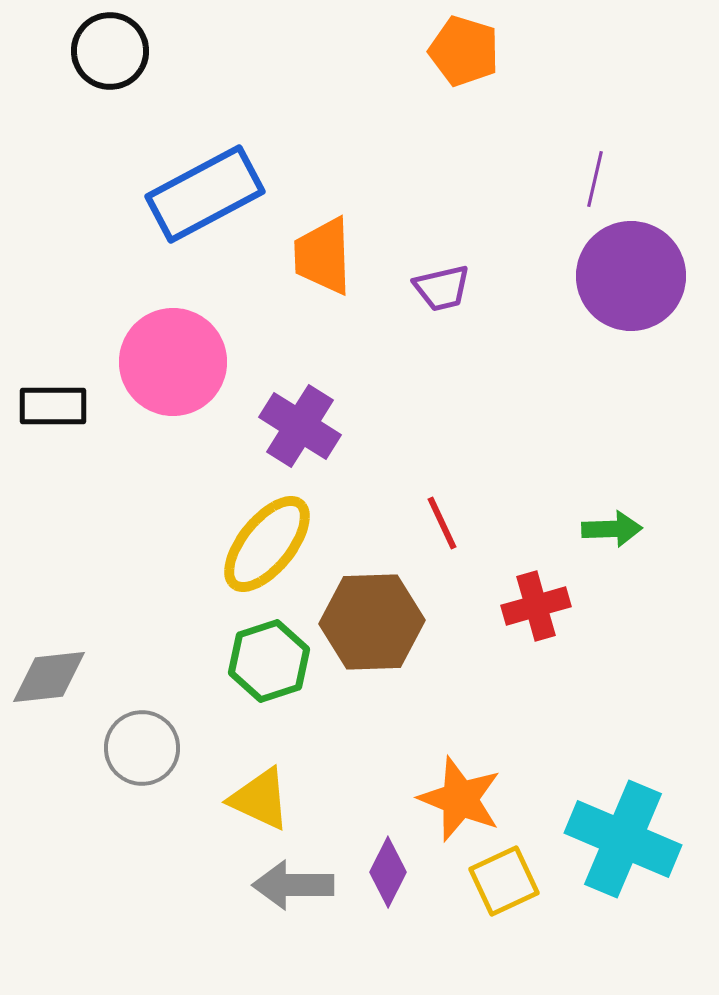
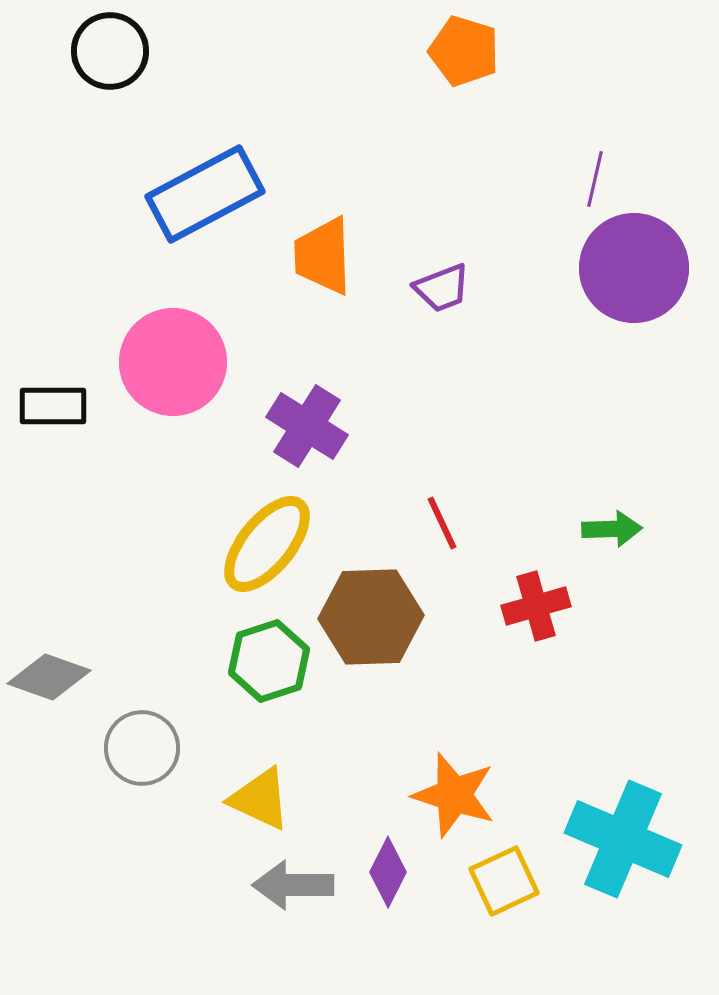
purple circle: moved 3 px right, 8 px up
purple trapezoid: rotated 8 degrees counterclockwise
purple cross: moved 7 px right
brown hexagon: moved 1 px left, 5 px up
gray diamond: rotated 26 degrees clockwise
orange star: moved 6 px left, 4 px up; rotated 4 degrees counterclockwise
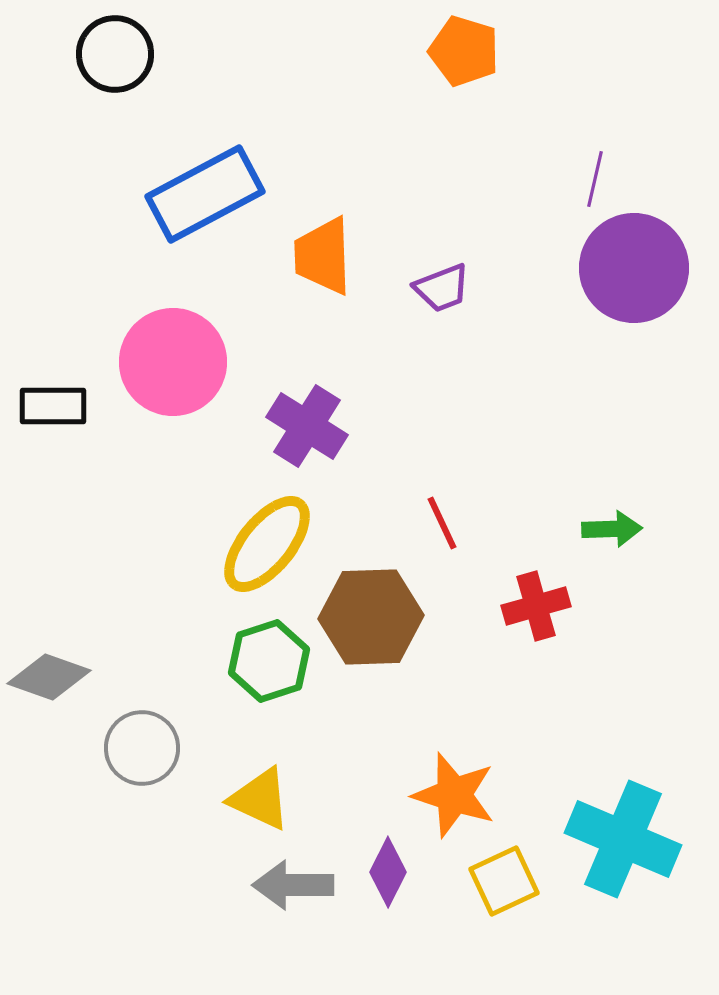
black circle: moved 5 px right, 3 px down
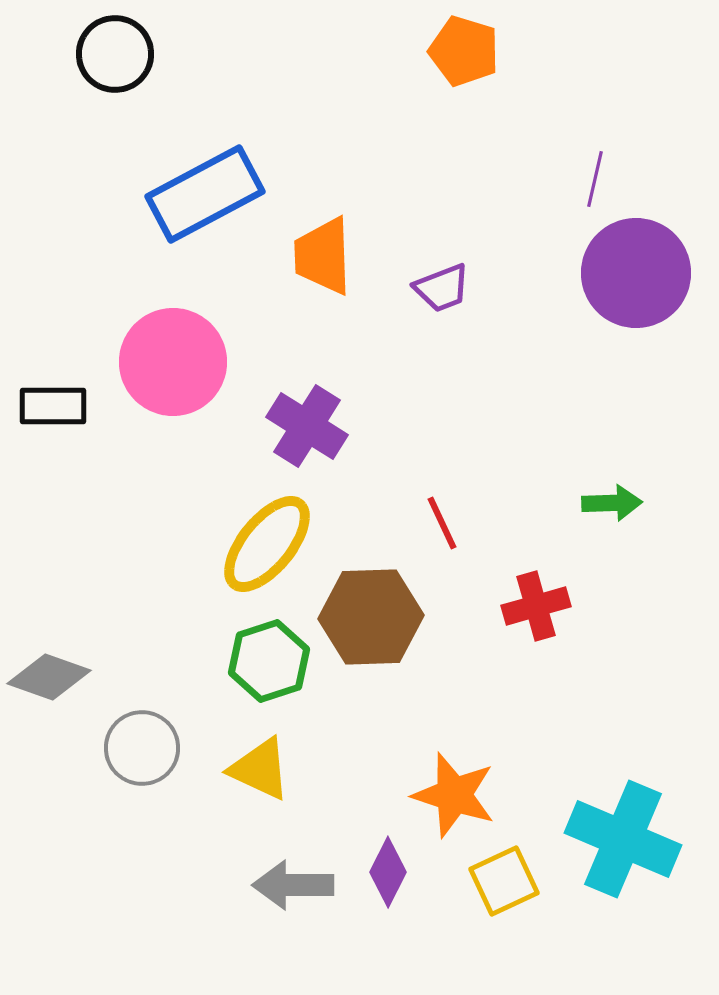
purple circle: moved 2 px right, 5 px down
green arrow: moved 26 px up
yellow triangle: moved 30 px up
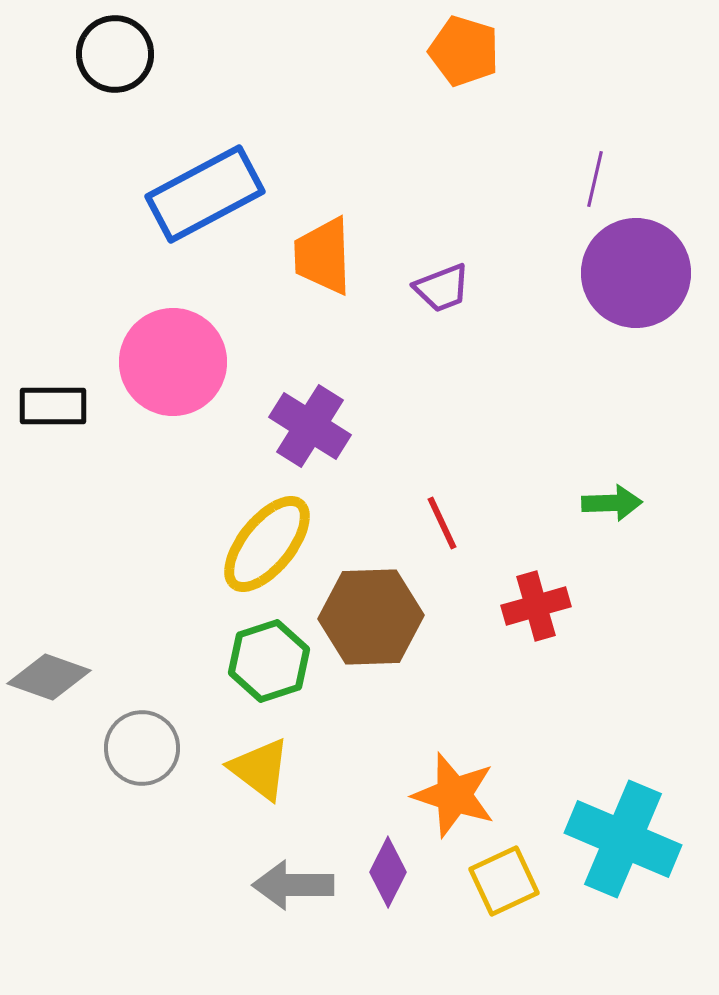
purple cross: moved 3 px right
yellow triangle: rotated 12 degrees clockwise
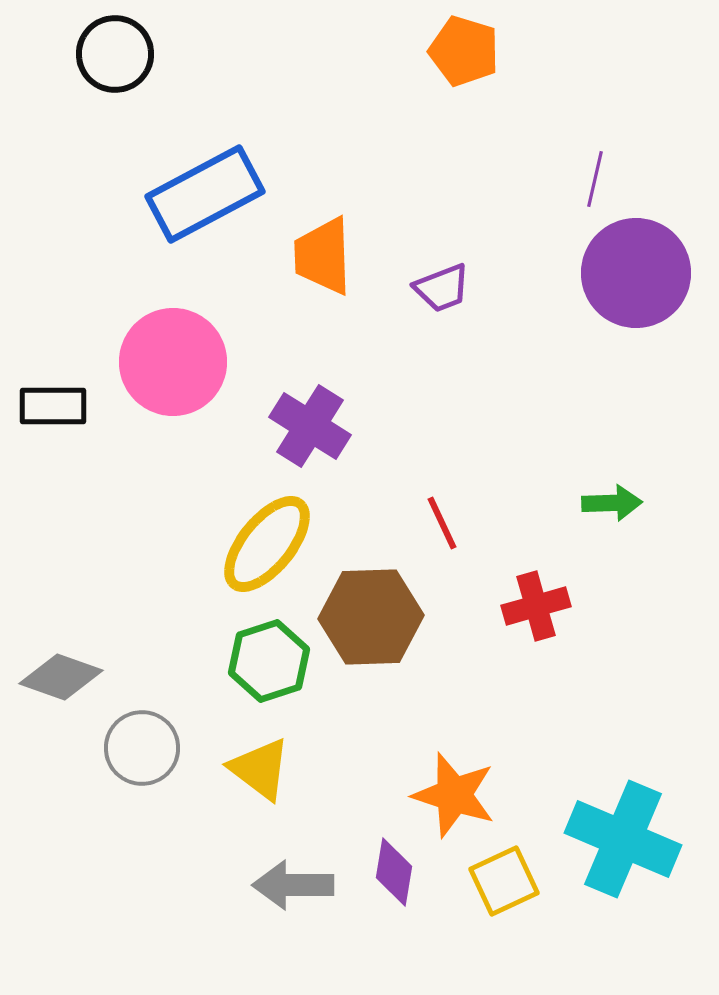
gray diamond: moved 12 px right
purple diamond: moved 6 px right; rotated 18 degrees counterclockwise
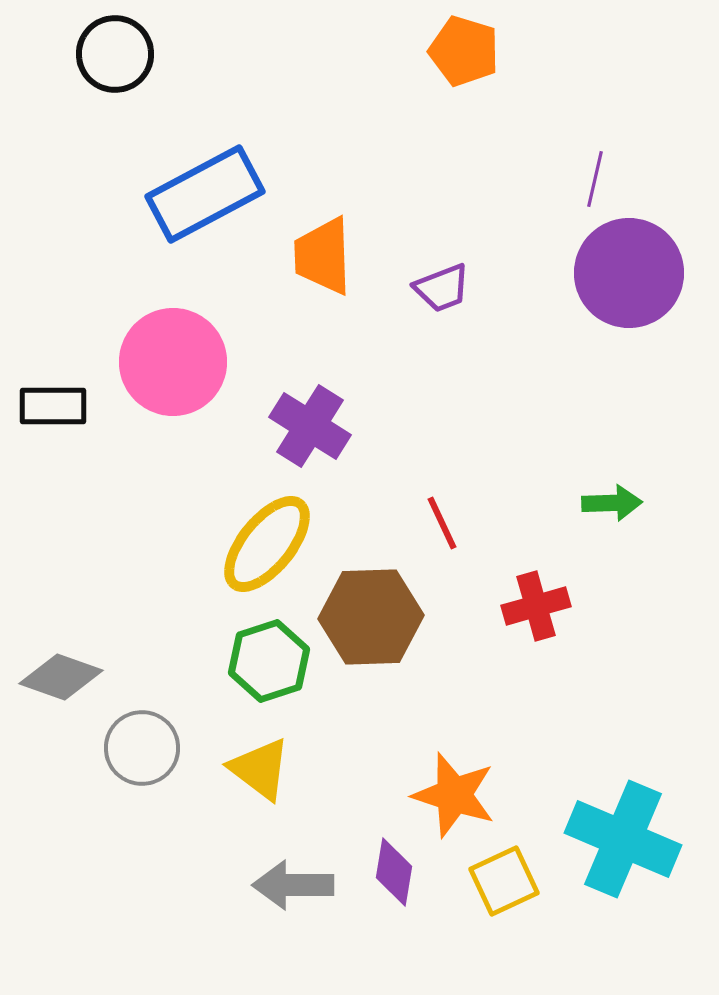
purple circle: moved 7 px left
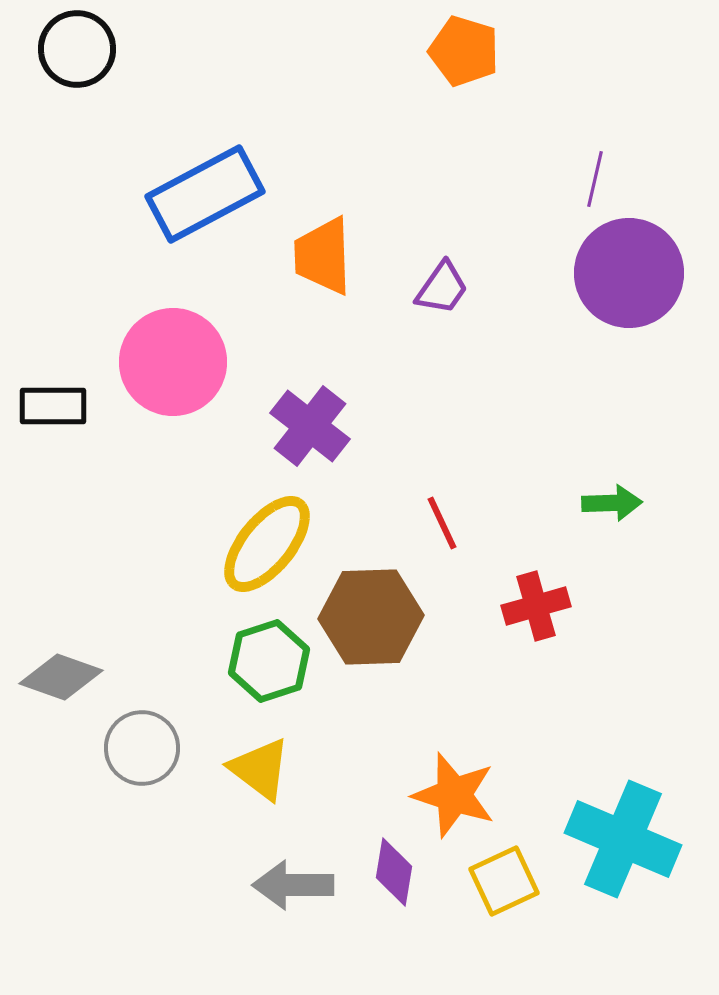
black circle: moved 38 px left, 5 px up
purple trapezoid: rotated 34 degrees counterclockwise
purple cross: rotated 6 degrees clockwise
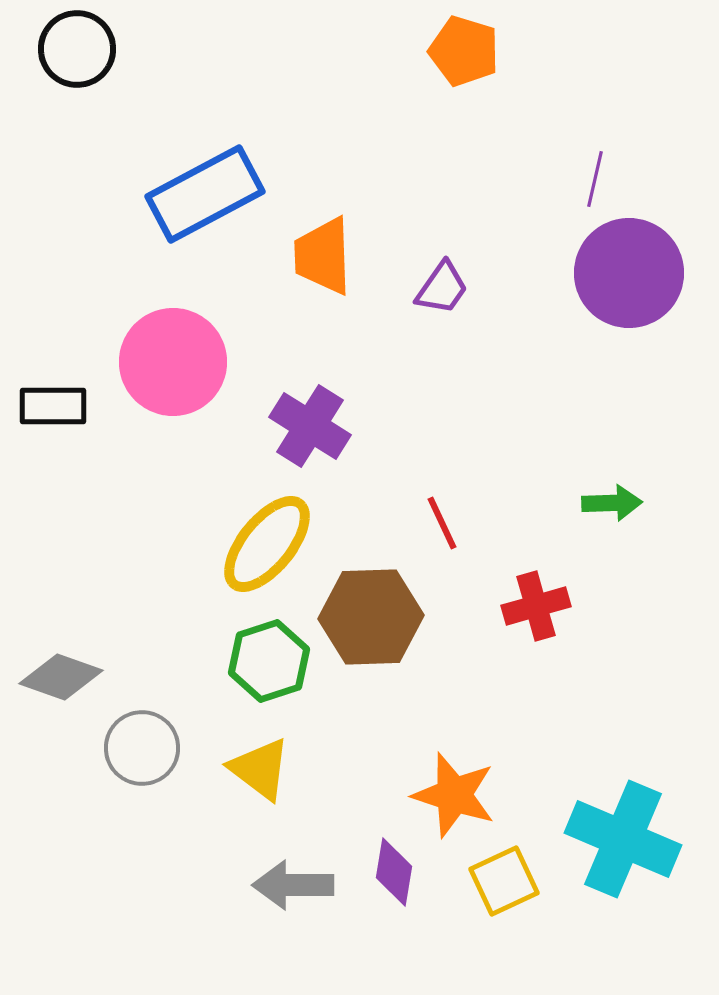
purple cross: rotated 6 degrees counterclockwise
